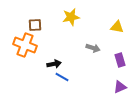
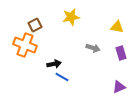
brown square: rotated 24 degrees counterclockwise
purple rectangle: moved 1 px right, 7 px up
purple triangle: moved 1 px left
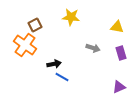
yellow star: rotated 18 degrees clockwise
orange cross: rotated 15 degrees clockwise
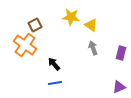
yellow triangle: moved 26 px left, 2 px up; rotated 24 degrees clockwise
gray arrow: rotated 128 degrees counterclockwise
purple rectangle: rotated 32 degrees clockwise
black arrow: rotated 120 degrees counterclockwise
blue line: moved 7 px left, 6 px down; rotated 40 degrees counterclockwise
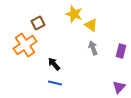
yellow star: moved 3 px right, 3 px up; rotated 12 degrees clockwise
brown square: moved 3 px right, 2 px up
orange cross: rotated 20 degrees clockwise
purple rectangle: moved 2 px up
blue line: rotated 24 degrees clockwise
purple triangle: rotated 24 degrees counterclockwise
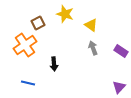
yellow star: moved 9 px left
purple rectangle: rotated 72 degrees counterclockwise
black arrow: rotated 144 degrees counterclockwise
blue line: moved 27 px left
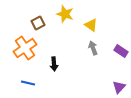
orange cross: moved 3 px down
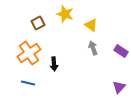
orange cross: moved 4 px right, 5 px down
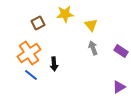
yellow star: rotated 24 degrees counterclockwise
yellow triangle: rotated 16 degrees clockwise
blue line: moved 3 px right, 8 px up; rotated 24 degrees clockwise
purple triangle: rotated 16 degrees clockwise
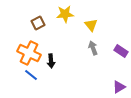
orange cross: rotated 30 degrees counterclockwise
black arrow: moved 3 px left, 3 px up
